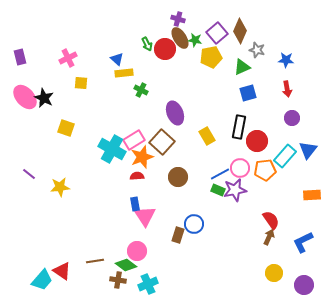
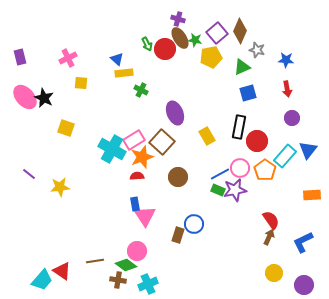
orange pentagon at (265, 170): rotated 30 degrees counterclockwise
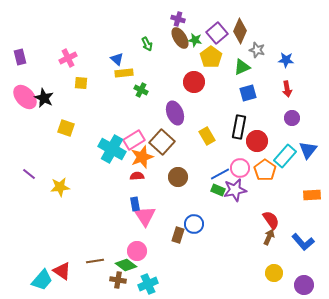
red circle at (165, 49): moved 29 px right, 33 px down
yellow pentagon at (211, 57): rotated 25 degrees counterclockwise
blue L-shape at (303, 242): rotated 105 degrees counterclockwise
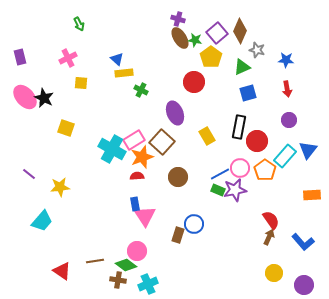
green arrow at (147, 44): moved 68 px left, 20 px up
purple circle at (292, 118): moved 3 px left, 2 px down
cyan trapezoid at (42, 280): moved 59 px up
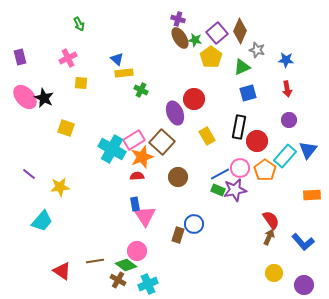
red circle at (194, 82): moved 17 px down
brown cross at (118, 280): rotated 21 degrees clockwise
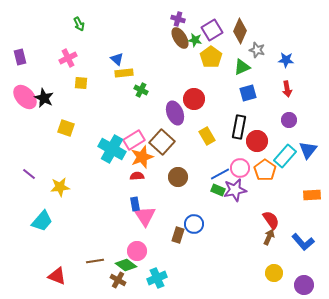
purple square at (217, 33): moved 5 px left, 3 px up; rotated 10 degrees clockwise
red triangle at (62, 271): moved 5 px left, 5 px down; rotated 12 degrees counterclockwise
cyan cross at (148, 284): moved 9 px right, 6 px up
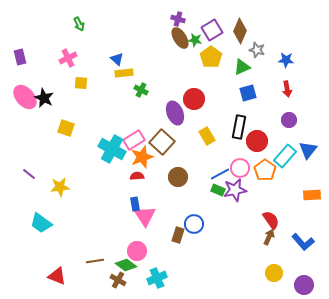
cyan trapezoid at (42, 221): moved 1 px left, 2 px down; rotated 85 degrees clockwise
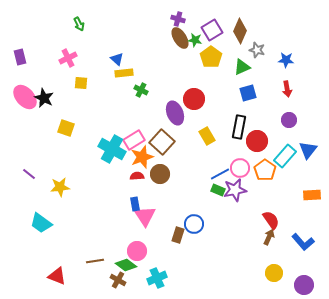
brown circle at (178, 177): moved 18 px left, 3 px up
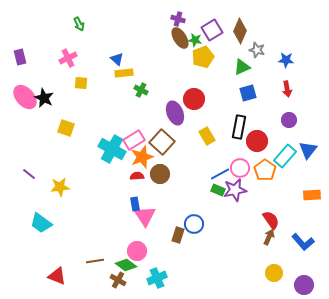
yellow pentagon at (211, 57): moved 8 px left; rotated 15 degrees clockwise
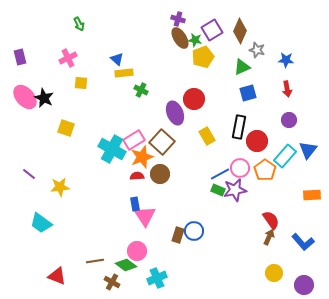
blue circle at (194, 224): moved 7 px down
brown cross at (118, 280): moved 6 px left, 2 px down
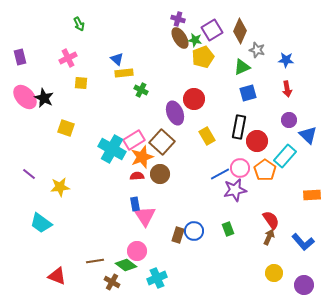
blue triangle at (308, 150): moved 15 px up; rotated 24 degrees counterclockwise
green rectangle at (218, 190): moved 10 px right, 39 px down; rotated 48 degrees clockwise
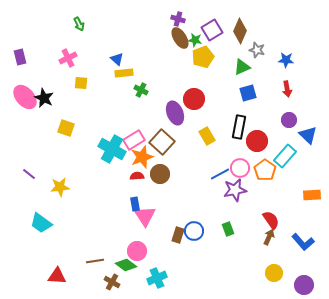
red triangle at (57, 276): rotated 18 degrees counterclockwise
